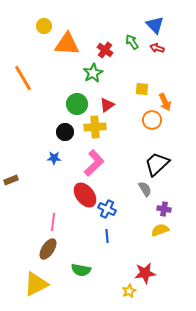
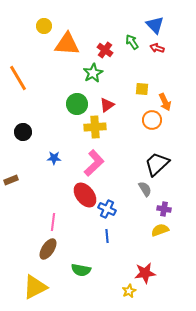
orange line: moved 5 px left
black circle: moved 42 px left
yellow triangle: moved 1 px left, 3 px down
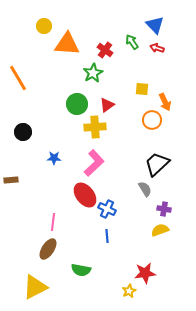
brown rectangle: rotated 16 degrees clockwise
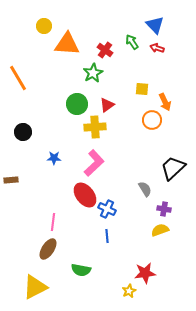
black trapezoid: moved 16 px right, 4 px down
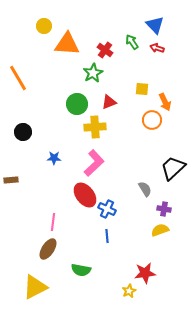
red triangle: moved 2 px right, 3 px up; rotated 14 degrees clockwise
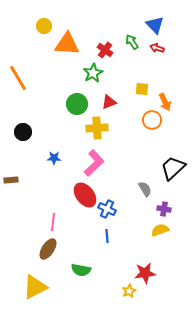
yellow cross: moved 2 px right, 1 px down
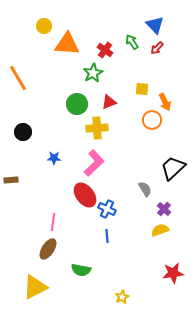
red arrow: rotated 64 degrees counterclockwise
purple cross: rotated 32 degrees clockwise
red star: moved 28 px right
yellow star: moved 7 px left, 6 px down
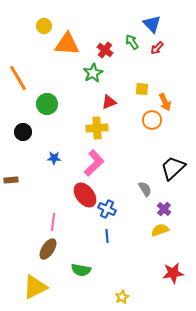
blue triangle: moved 3 px left, 1 px up
green circle: moved 30 px left
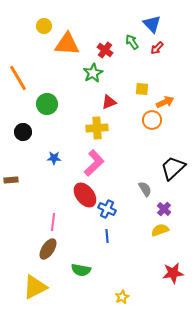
orange arrow: rotated 90 degrees counterclockwise
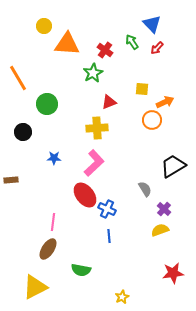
black trapezoid: moved 2 px up; rotated 12 degrees clockwise
blue line: moved 2 px right
